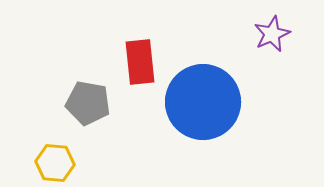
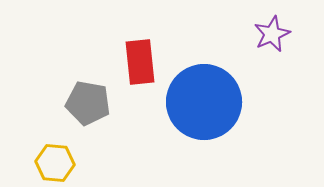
blue circle: moved 1 px right
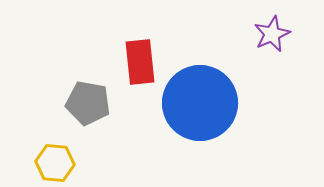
blue circle: moved 4 px left, 1 px down
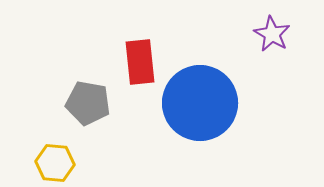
purple star: rotated 18 degrees counterclockwise
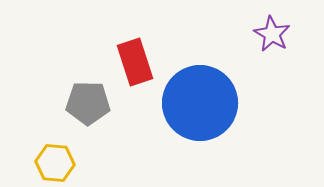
red rectangle: moved 5 px left; rotated 12 degrees counterclockwise
gray pentagon: rotated 9 degrees counterclockwise
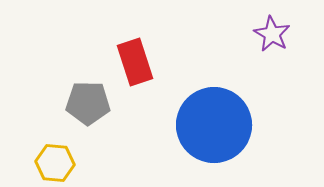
blue circle: moved 14 px right, 22 px down
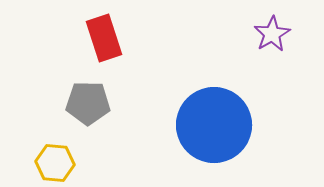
purple star: rotated 12 degrees clockwise
red rectangle: moved 31 px left, 24 px up
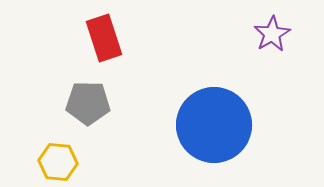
yellow hexagon: moved 3 px right, 1 px up
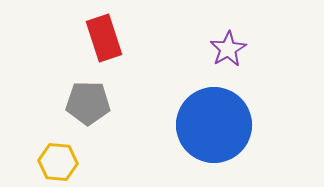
purple star: moved 44 px left, 15 px down
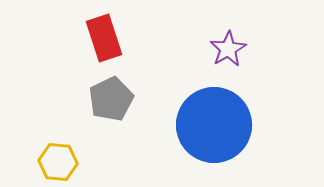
gray pentagon: moved 23 px right, 4 px up; rotated 27 degrees counterclockwise
